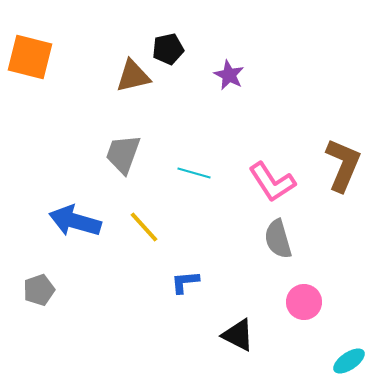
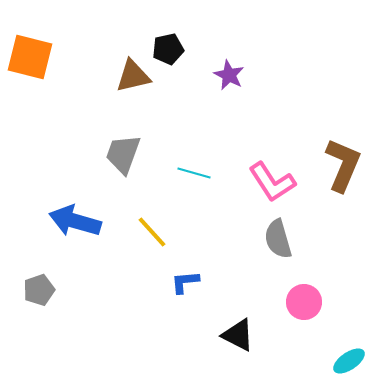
yellow line: moved 8 px right, 5 px down
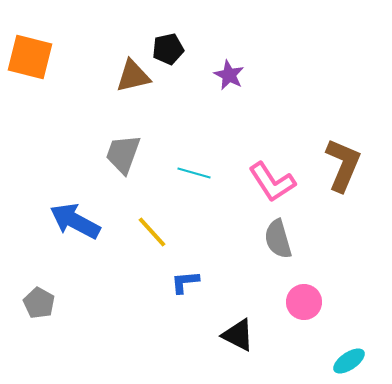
blue arrow: rotated 12 degrees clockwise
gray pentagon: moved 13 px down; rotated 24 degrees counterclockwise
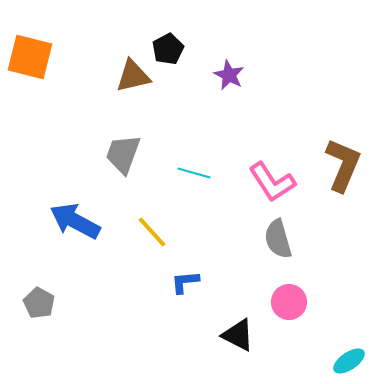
black pentagon: rotated 16 degrees counterclockwise
pink circle: moved 15 px left
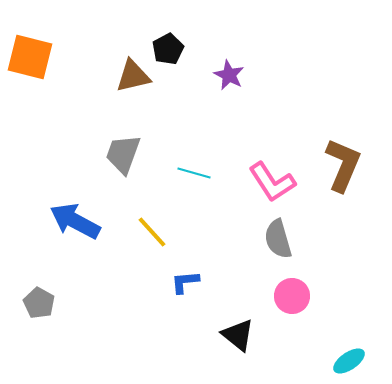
pink circle: moved 3 px right, 6 px up
black triangle: rotated 12 degrees clockwise
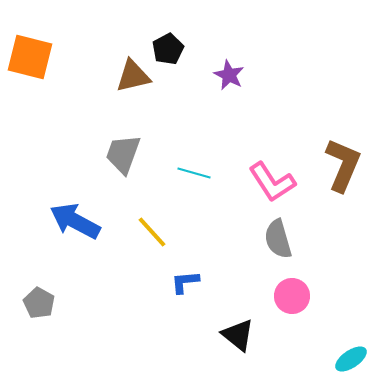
cyan ellipse: moved 2 px right, 2 px up
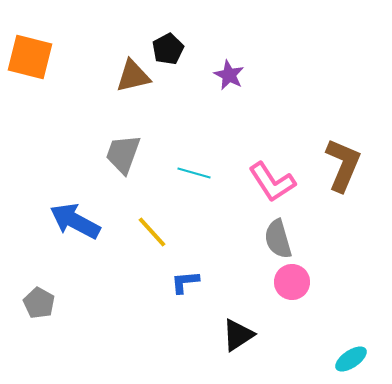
pink circle: moved 14 px up
black triangle: rotated 48 degrees clockwise
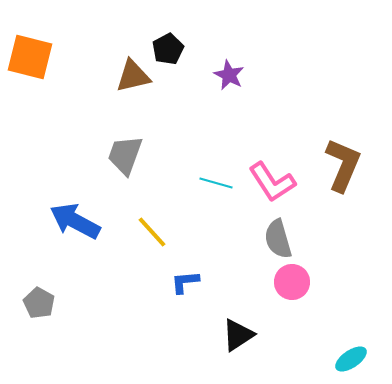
gray trapezoid: moved 2 px right, 1 px down
cyan line: moved 22 px right, 10 px down
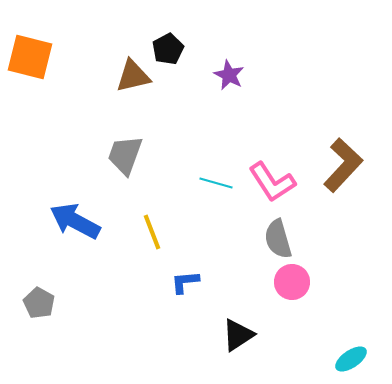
brown L-shape: rotated 20 degrees clockwise
yellow line: rotated 21 degrees clockwise
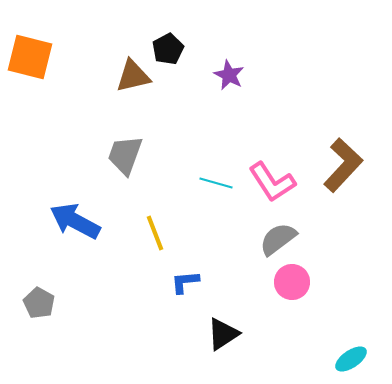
yellow line: moved 3 px right, 1 px down
gray semicircle: rotated 69 degrees clockwise
black triangle: moved 15 px left, 1 px up
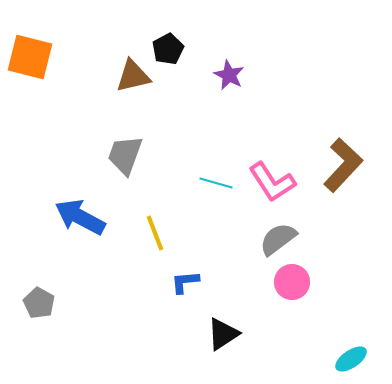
blue arrow: moved 5 px right, 4 px up
